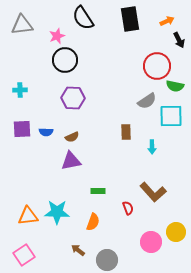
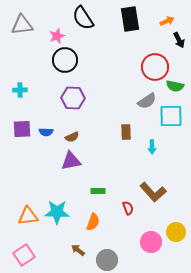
red circle: moved 2 px left, 1 px down
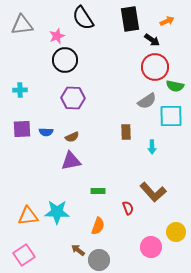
black arrow: moved 27 px left; rotated 28 degrees counterclockwise
orange semicircle: moved 5 px right, 4 px down
pink circle: moved 5 px down
gray circle: moved 8 px left
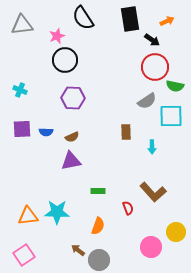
cyan cross: rotated 24 degrees clockwise
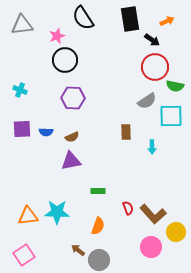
brown L-shape: moved 22 px down
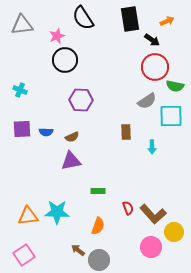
purple hexagon: moved 8 px right, 2 px down
yellow circle: moved 2 px left
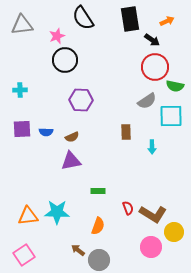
cyan cross: rotated 24 degrees counterclockwise
brown L-shape: rotated 16 degrees counterclockwise
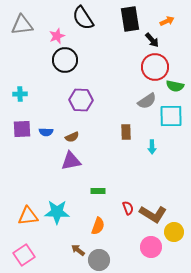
black arrow: rotated 14 degrees clockwise
cyan cross: moved 4 px down
